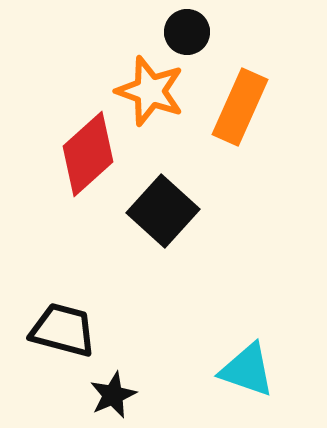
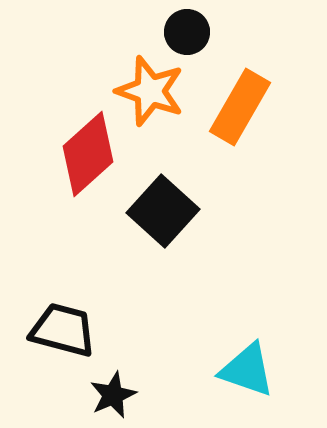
orange rectangle: rotated 6 degrees clockwise
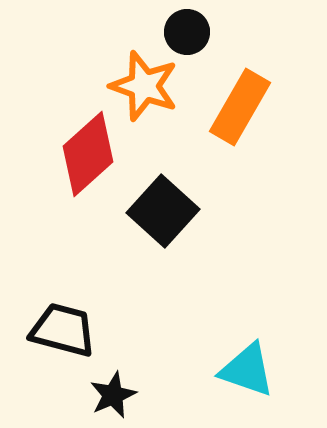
orange star: moved 6 px left, 5 px up
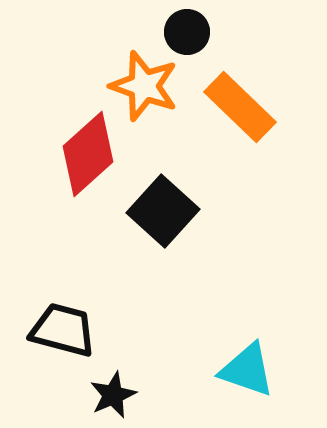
orange rectangle: rotated 76 degrees counterclockwise
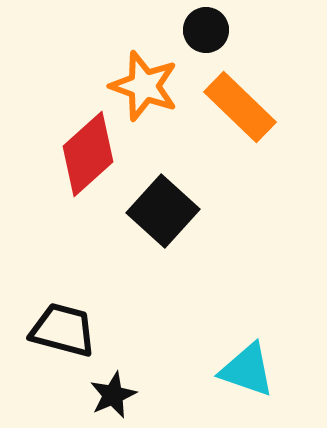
black circle: moved 19 px right, 2 px up
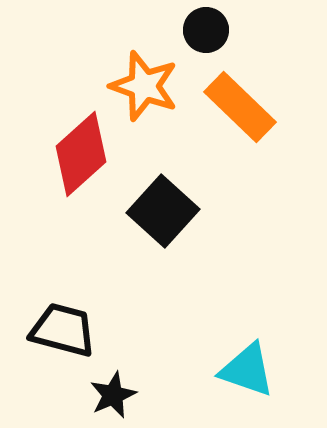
red diamond: moved 7 px left
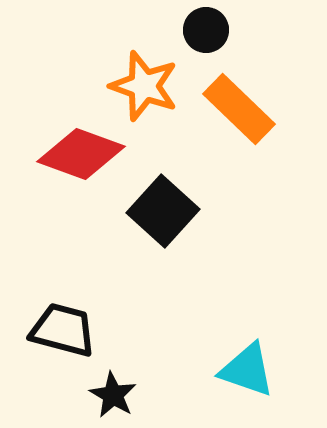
orange rectangle: moved 1 px left, 2 px down
red diamond: rotated 62 degrees clockwise
black star: rotated 18 degrees counterclockwise
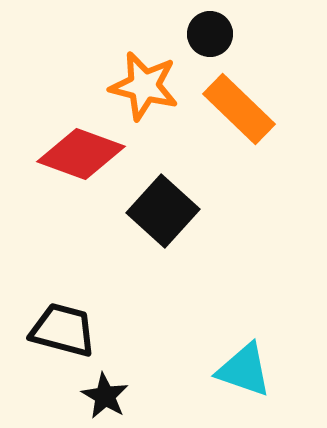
black circle: moved 4 px right, 4 px down
orange star: rotated 6 degrees counterclockwise
cyan triangle: moved 3 px left
black star: moved 8 px left, 1 px down
